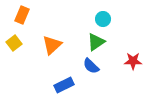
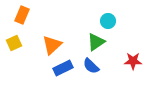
cyan circle: moved 5 px right, 2 px down
yellow square: rotated 14 degrees clockwise
blue rectangle: moved 1 px left, 17 px up
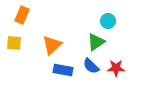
yellow square: rotated 28 degrees clockwise
red star: moved 17 px left, 7 px down
blue rectangle: moved 2 px down; rotated 36 degrees clockwise
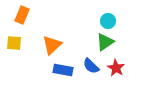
green triangle: moved 9 px right
red star: rotated 30 degrees clockwise
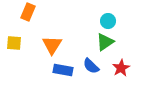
orange rectangle: moved 6 px right, 3 px up
orange triangle: rotated 15 degrees counterclockwise
red star: moved 5 px right; rotated 12 degrees clockwise
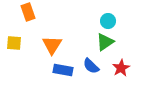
orange rectangle: rotated 42 degrees counterclockwise
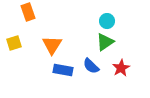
cyan circle: moved 1 px left
yellow square: rotated 21 degrees counterclockwise
